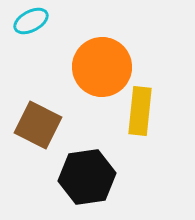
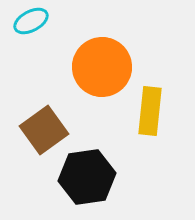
yellow rectangle: moved 10 px right
brown square: moved 6 px right, 5 px down; rotated 27 degrees clockwise
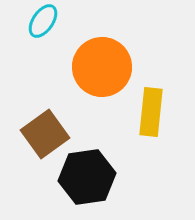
cyan ellipse: moved 12 px right; rotated 28 degrees counterclockwise
yellow rectangle: moved 1 px right, 1 px down
brown square: moved 1 px right, 4 px down
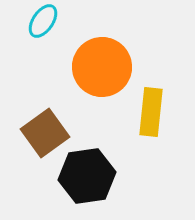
brown square: moved 1 px up
black hexagon: moved 1 px up
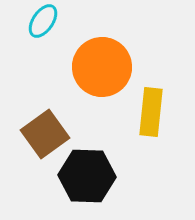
brown square: moved 1 px down
black hexagon: rotated 10 degrees clockwise
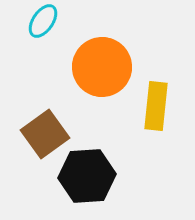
yellow rectangle: moved 5 px right, 6 px up
black hexagon: rotated 6 degrees counterclockwise
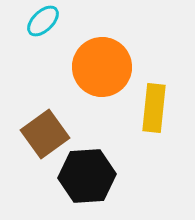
cyan ellipse: rotated 12 degrees clockwise
yellow rectangle: moved 2 px left, 2 px down
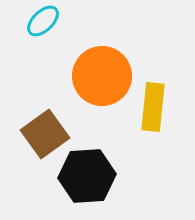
orange circle: moved 9 px down
yellow rectangle: moved 1 px left, 1 px up
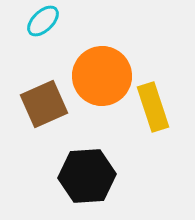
yellow rectangle: rotated 24 degrees counterclockwise
brown square: moved 1 px left, 30 px up; rotated 12 degrees clockwise
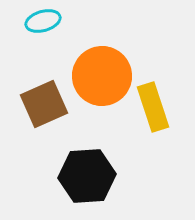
cyan ellipse: rotated 28 degrees clockwise
